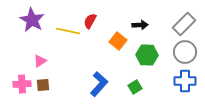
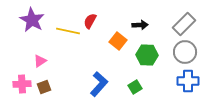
blue cross: moved 3 px right
brown square: moved 1 px right, 2 px down; rotated 16 degrees counterclockwise
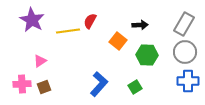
gray rectangle: rotated 15 degrees counterclockwise
yellow line: rotated 20 degrees counterclockwise
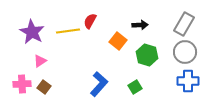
purple star: moved 12 px down
green hexagon: rotated 15 degrees clockwise
brown square: rotated 32 degrees counterclockwise
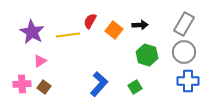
yellow line: moved 4 px down
orange square: moved 4 px left, 11 px up
gray circle: moved 1 px left
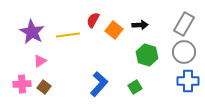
red semicircle: moved 3 px right, 1 px up
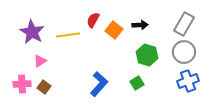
blue cross: rotated 20 degrees counterclockwise
green square: moved 2 px right, 4 px up
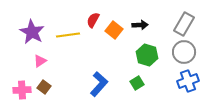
pink cross: moved 6 px down
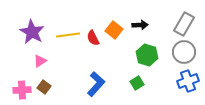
red semicircle: moved 18 px down; rotated 56 degrees counterclockwise
blue L-shape: moved 3 px left
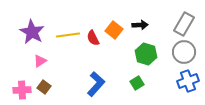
green hexagon: moved 1 px left, 1 px up
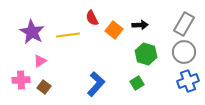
red semicircle: moved 1 px left, 20 px up
pink cross: moved 1 px left, 10 px up
